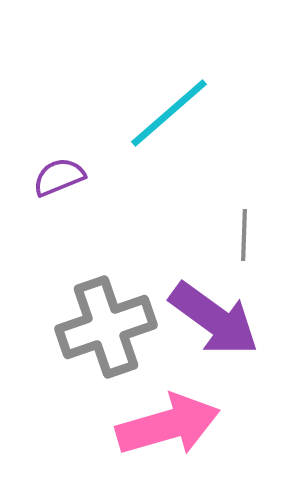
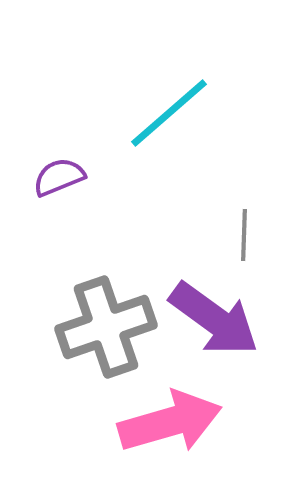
pink arrow: moved 2 px right, 3 px up
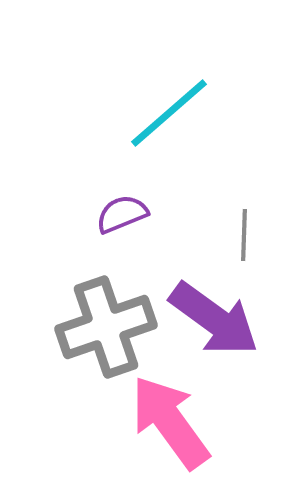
purple semicircle: moved 63 px right, 37 px down
pink arrow: rotated 110 degrees counterclockwise
